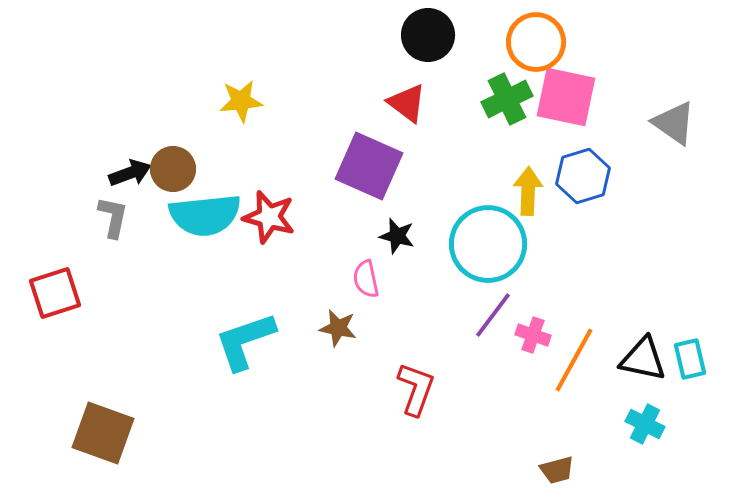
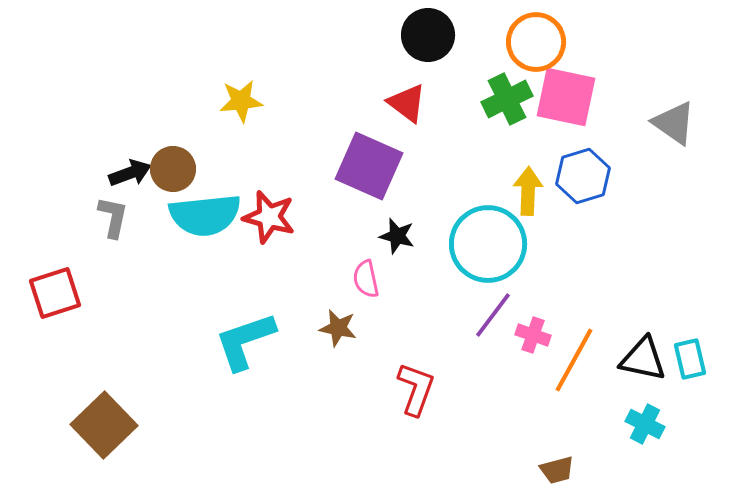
brown square: moved 1 px right, 8 px up; rotated 26 degrees clockwise
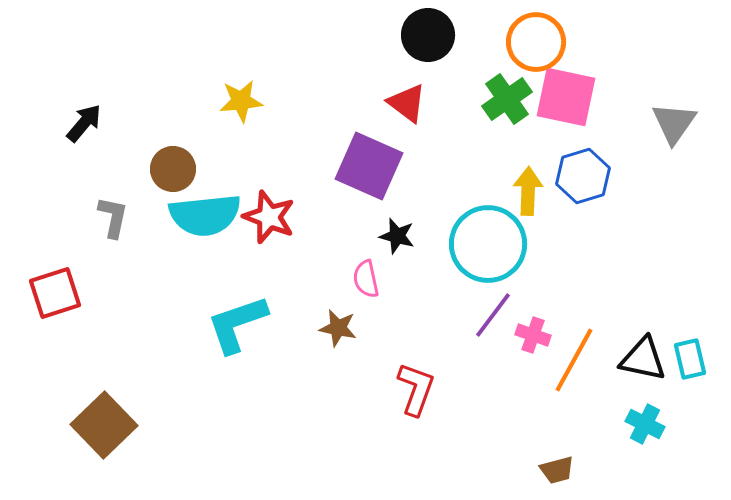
green cross: rotated 9 degrees counterclockwise
gray triangle: rotated 30 degrees clockwise
black arrow: moved 46 px left, 50 px up; rotated 30 degrees counterclockwise
red star: rotated 6 degrees clockwise
cyan L-shape: moved 8 px left, 17 px up
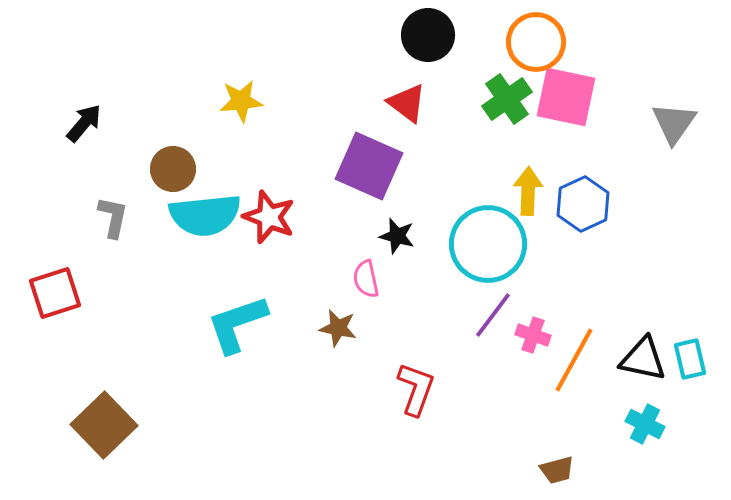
blue hexagon: moved 28 px down; rotated 8 degrees counterclockwise
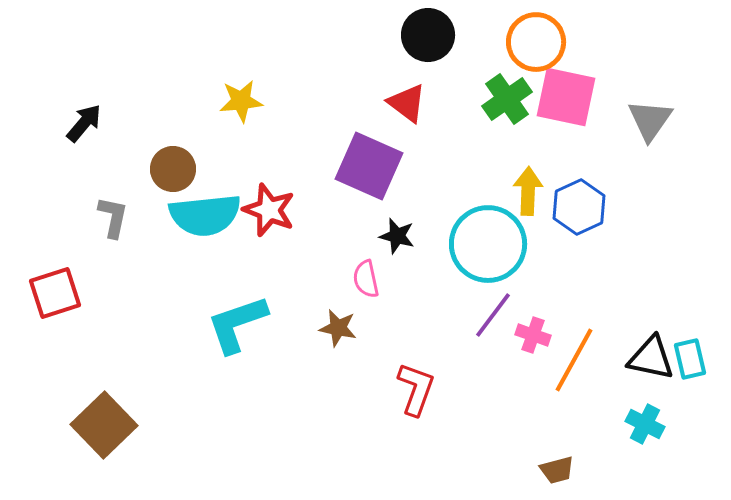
gray triangle: moved 24 px left, 3 px up
blue hexagon: moved 4 px left, 3 px down
red star: moved 7 px up
black triangle: moved 8 px right, 1 px up
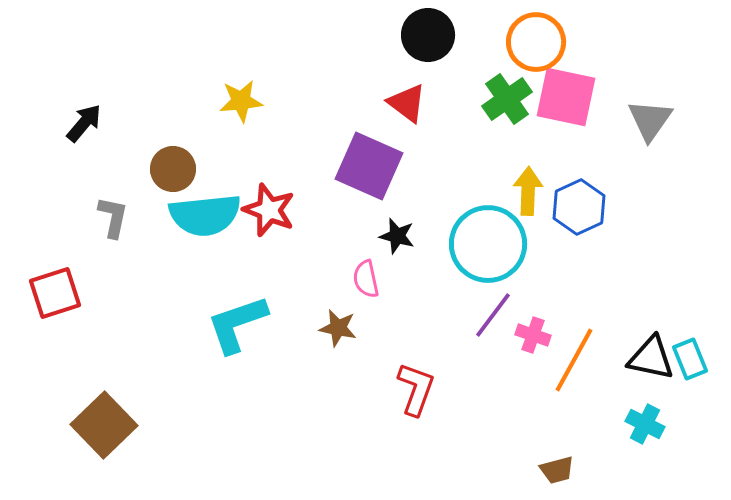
cyan rectangle: rotated 9 degrees counterclockwise
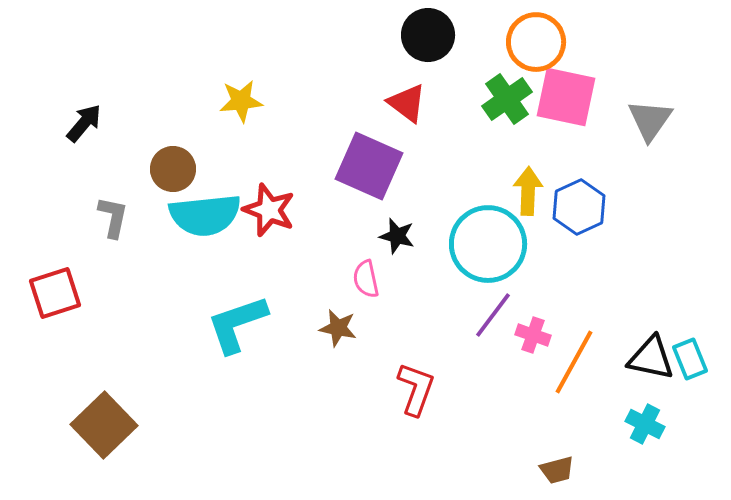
orange line: moved 2 px down
